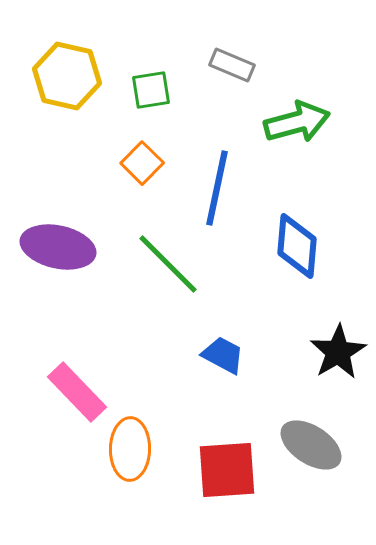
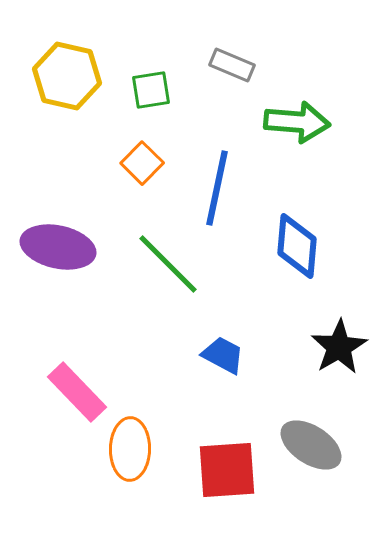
green arrow: rotated 20 degrees clockwise
black star: moved 1 px right, 5 px up
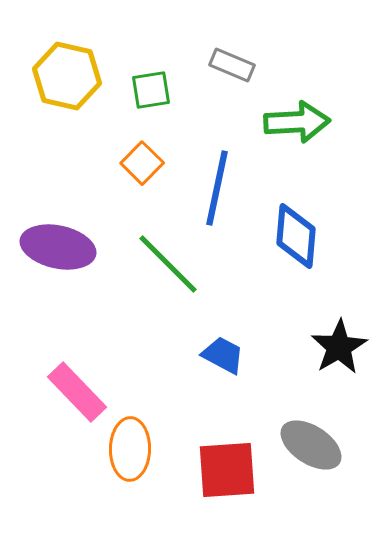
green arrow: rotated 8 degrees counterclockwise
blue diamond: moved 1 px left, 10 px up
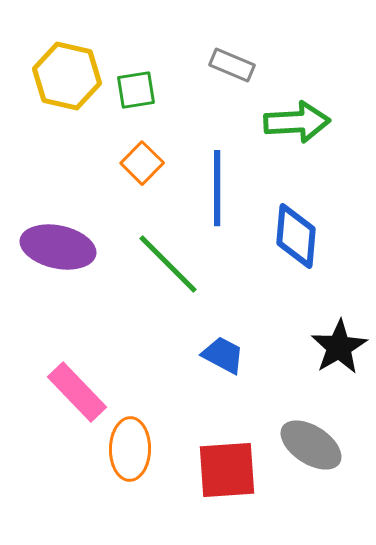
green square: moved 15 px left
blue line: rotated 12 degrees counterclockwise
